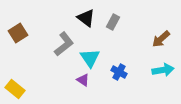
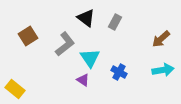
gray rectangle: moved 2 px right
brown square: moved 10 px right, 3 px down
gray L-shape: moved 1 px right
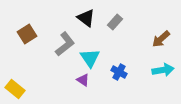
gray rectangle: rotated 14 degrees clockwise
brown square: moved 1 px left, 2 px up
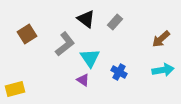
black triangle: moved 1 px down
yellow rectangle: rotated 54 degrees counterclockwise
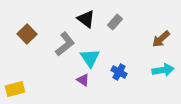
brown square: rotated 12 degrees counterclockwise
